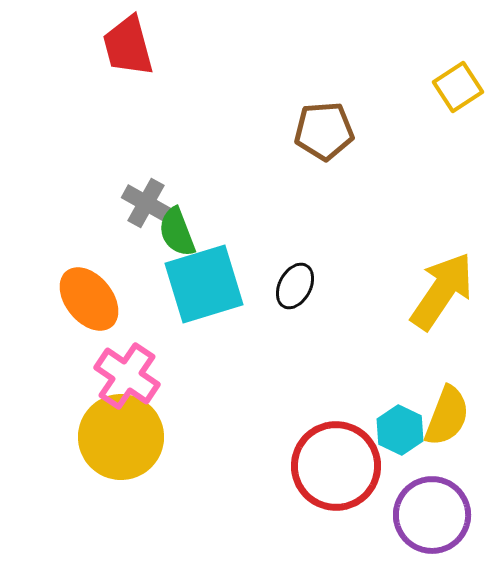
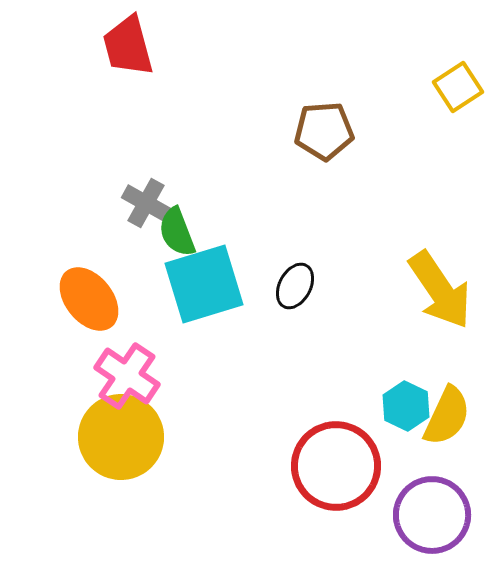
yellow arrow: moved 2 px left, 1 px up; rotated 112 degrees clockwise
yellow semicircle: rotated 4 degrees clockwise
cyan hexagon: moved 6 px right, 24 px up
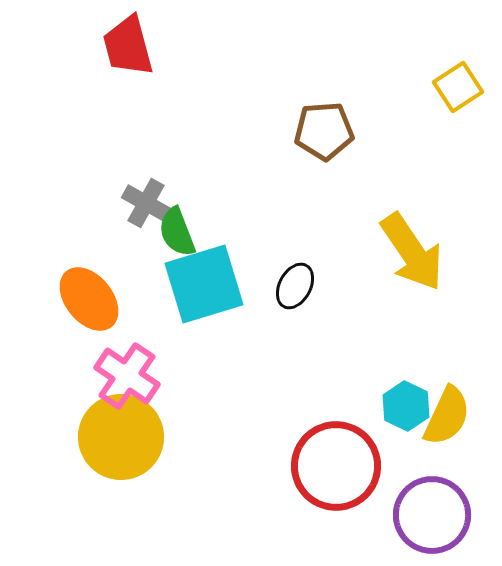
yellow arrow: moved 28 px left, 38 px up
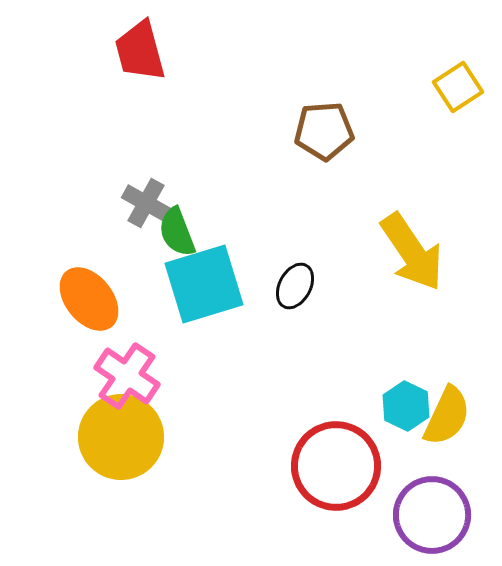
red trapezoid: moved 12 px right, 5 px down
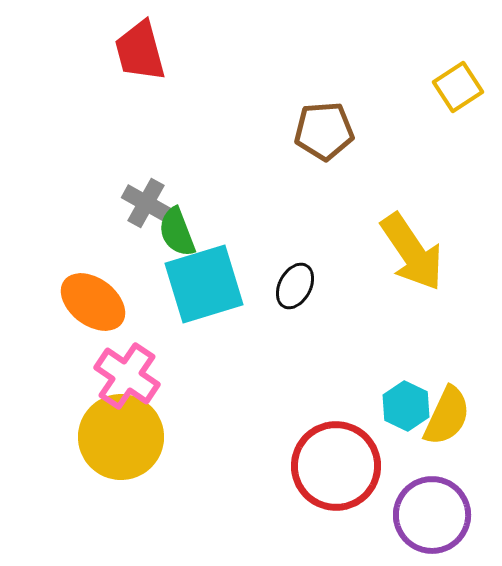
orange ellipse: moved 4 px right, 3 px down; rotated 14 degrees counterclockwise
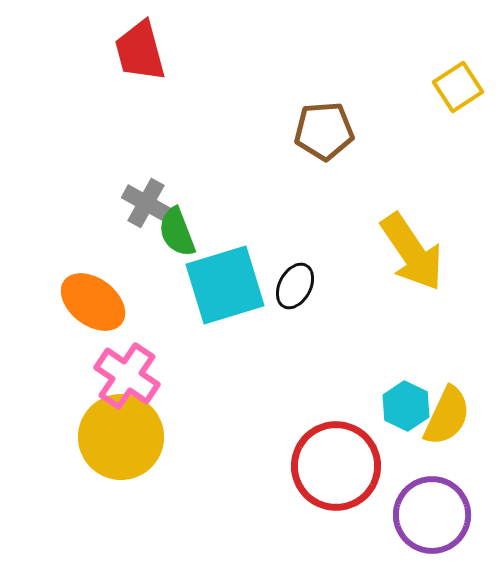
cyan square: moved 21 px right, 1 px down
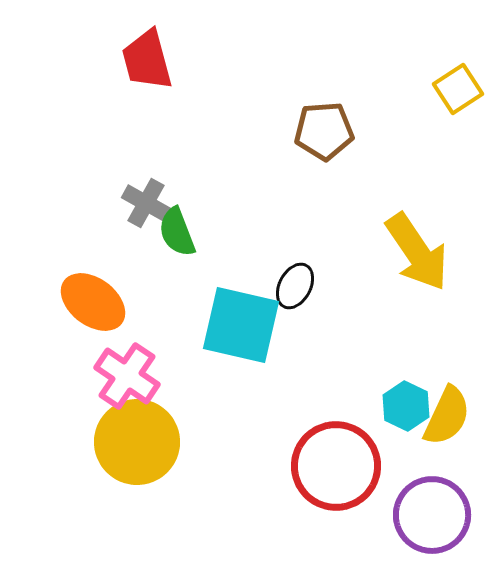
red trapezoid: moved 7 px right, 9 px down
yellow square: moved 2 px down
yellow arrow: moved 5 px right
cyan square: moved 16 px right, 40 px down; rotated 30 degrees clockwise
yellow circle: moved 16 px right, 5 px down
